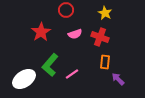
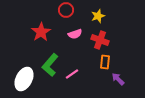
yellow star: moved 7 px left, 3 px down; rotated 24 degrees clockwise
red cross: moved 3 px down
white ellipse: rotated 30 degrees counterclockwise
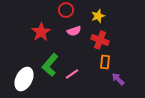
pink semicircle: moved 1 px left, 3 px up
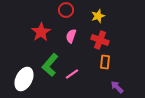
pink semicircle: moved 3 px left, 5 px down; rotated 128 degrees clockwise
purple arrow: moved 1 px left, 8 px down
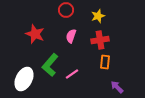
red star: moved 6 px left, 2 px down; rotated 18 degrees counterclockwise
red cross: rotated 30 degrees counterclockwise
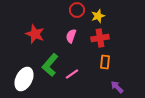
red circle: moved 11 px right
red cross: moved 2 px up
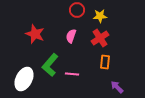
yellow star: moved 2 px right; rotated 16 degrees clockwise
red cross: rotated 24 degrees counterclockwise
pink line: rotated 40 degrees clockwise
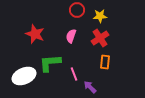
green L-shape: moved 2 px up; rotated 45 degrees clockwise
pink line: moved 2 px right; rotated 64 degrees clockwise
white ellipse: moved 3 px up; rotated 40 degrees clockwise
purple arrow: moved 27 px left
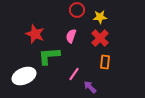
yellow star: moved 1 px down
red cross: rotated 12 degrees counterclockwise
green L-shape: moved 1 px left, 7 px up
pink line: rotated 56 degrees clockwise
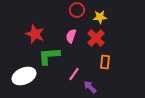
red cross: moved 4 px left
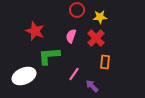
red star: moved 3 px up
purple arrow: moved 2 px right, 1 px up
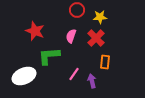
purple arrow: moved 5 px up; rotated 32 degrees clockwise
